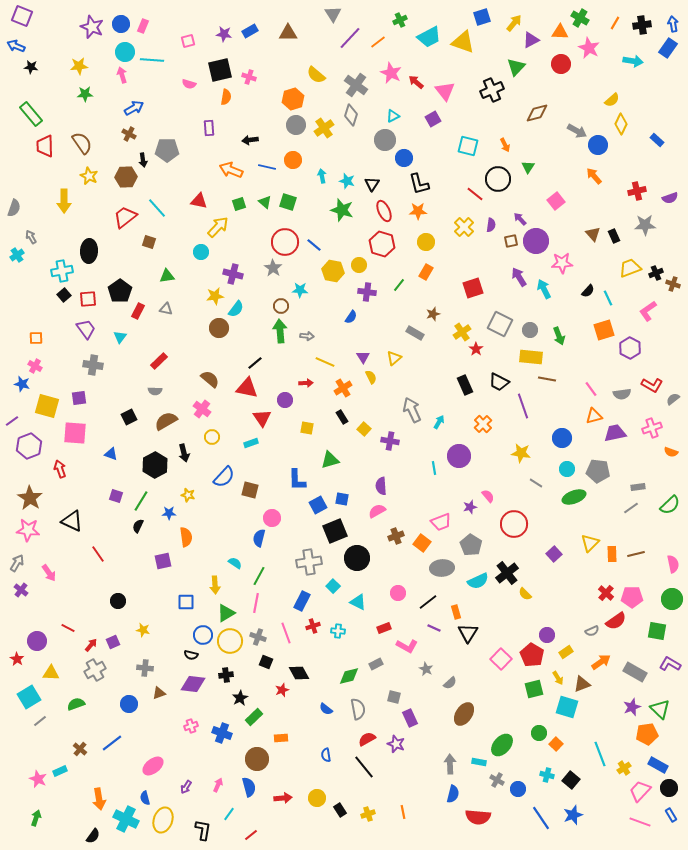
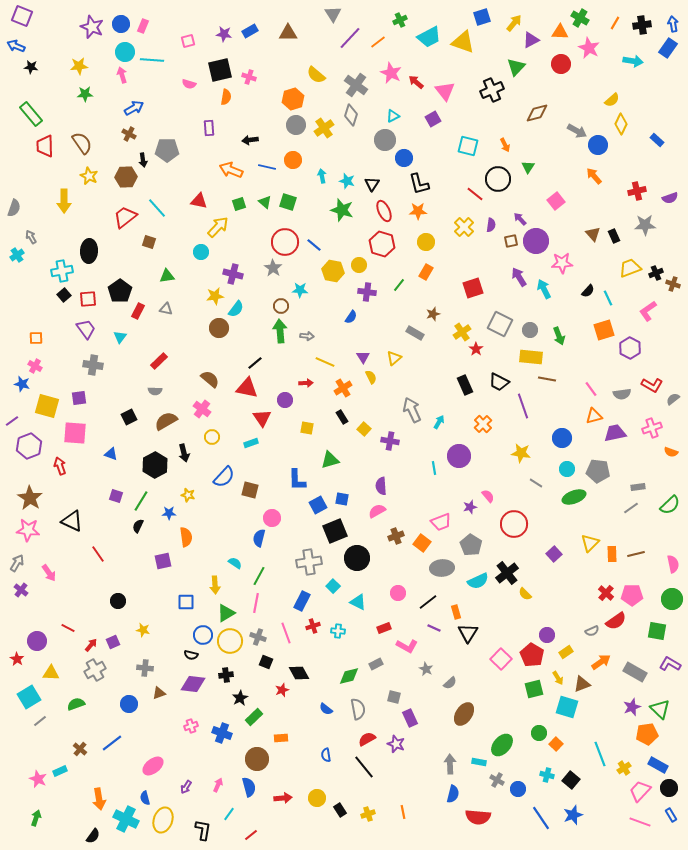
red arrow at (60, 469): moved 3 px up
pink pentagon at (632, 597): moved 2 px up
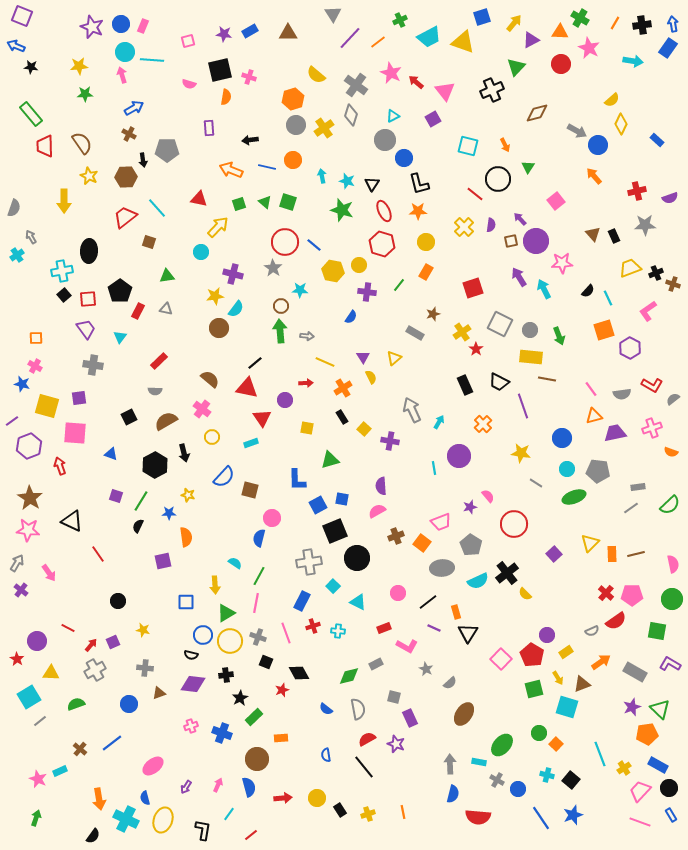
red triangle at (199, 201): moved 2 px up
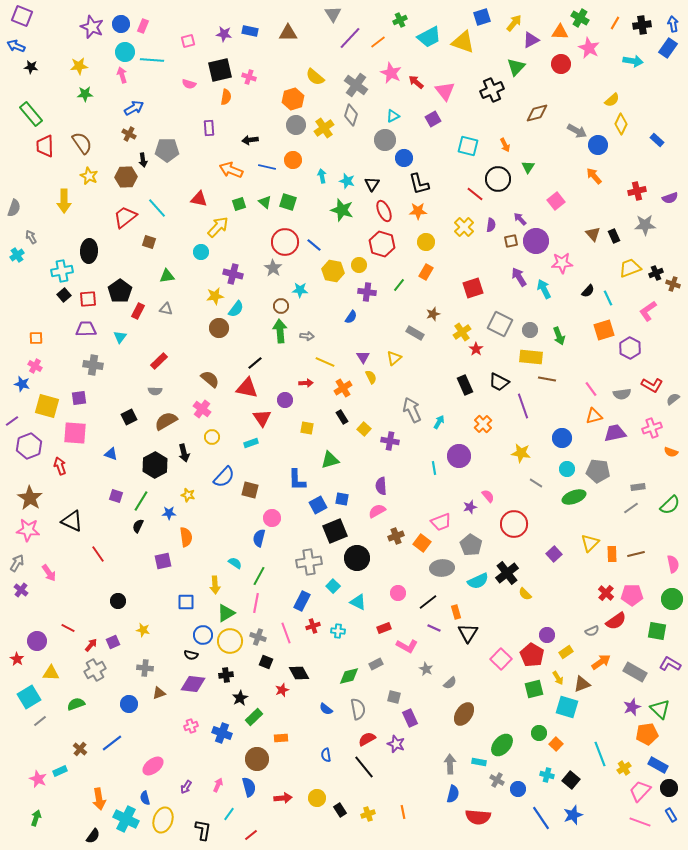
blue rectangle at (250, 31): rotated 42 degrees clockwise
yellow semicircle at (316, 75): moved 1 px left, 2 px down
purple trapezoid at (86, 329): rotated 55 degrees counterclockwise
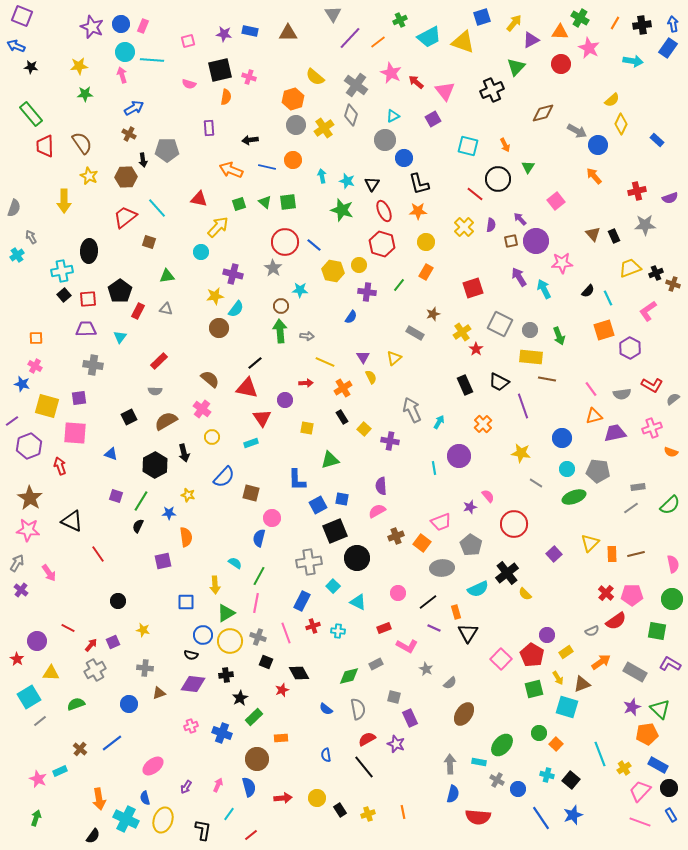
brown diamond at (537, 113): moved 6 px right
green square at (288, 202): rotated 24 degrees counterclockwise
brown square at (250, 490): moved 1 px right, 3 px down
cyan semicircle at (478, 581): moved 8 px down
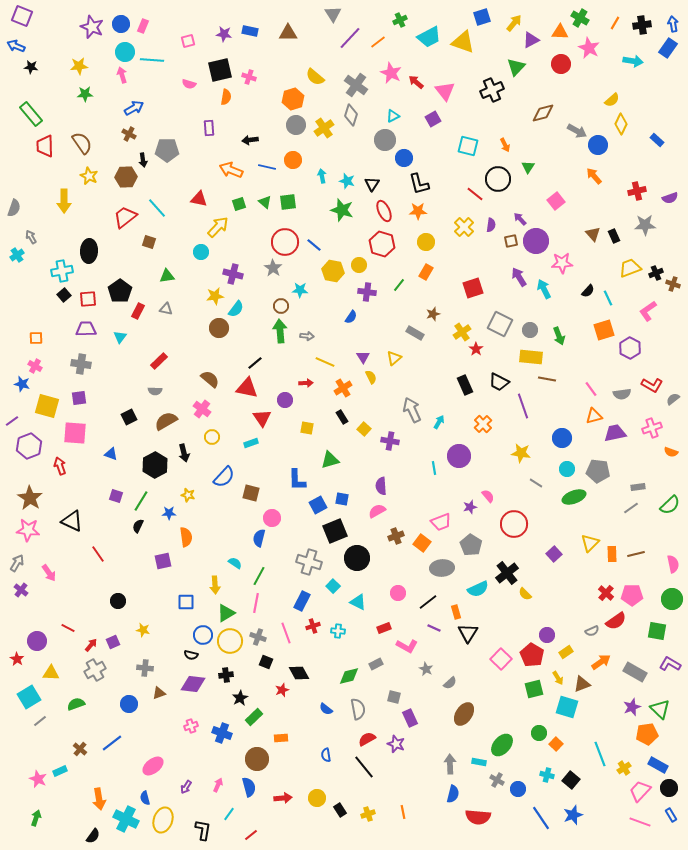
gray cross at (93, 365): moved 12 px left, 1 px up
gray cross at (309, 562): rotated 25 degrees clockwise
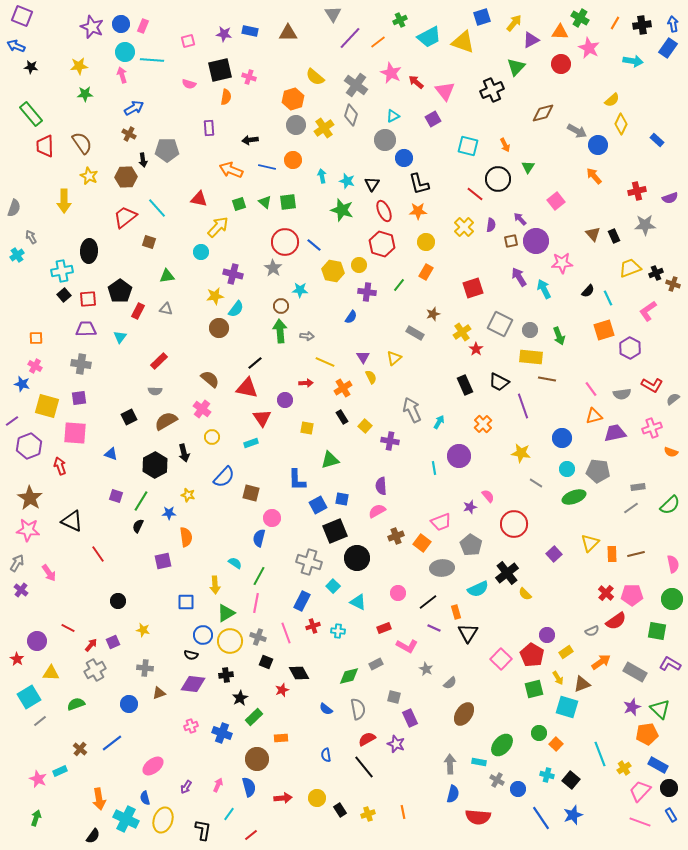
yellow square at (364, 429): moved 1 px right, 3 px up
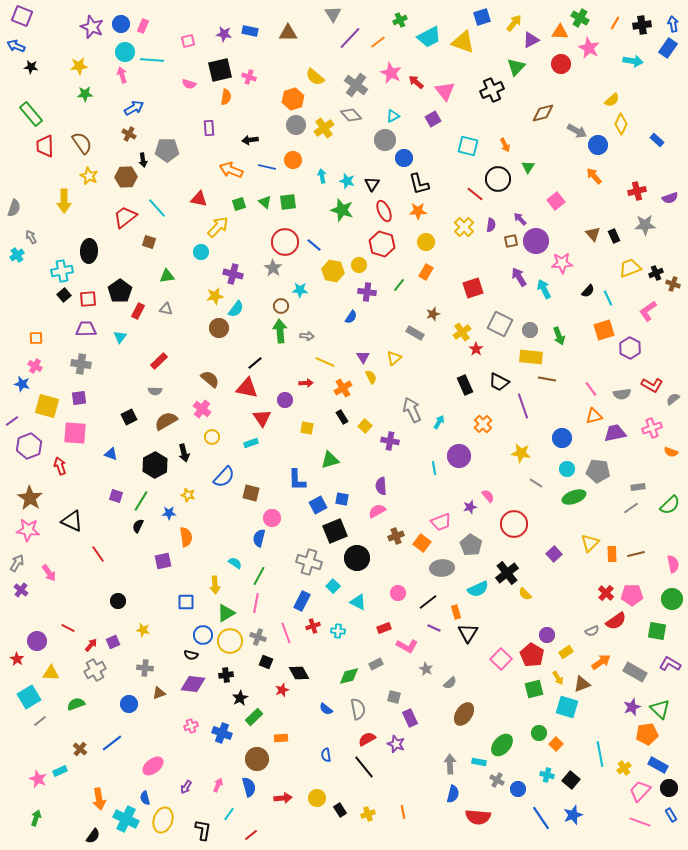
gray diamond at (351, 115): rotated 60 degrees counterclockwise
cyan line at (600, 754): rotated 10 degrees clockwise
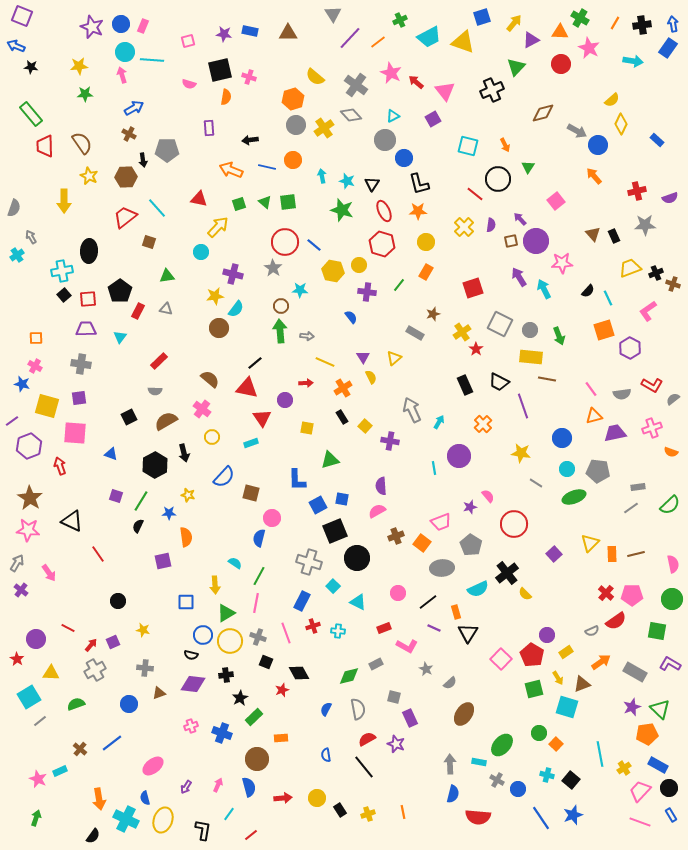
blue semicircle at (351, 317): rotated 72 degrees counterclockwise
purple circle at (37, 641): moved 1 px left, 2 px up
blue semicircle at (326, 709): rotated 80 degrees clockwise
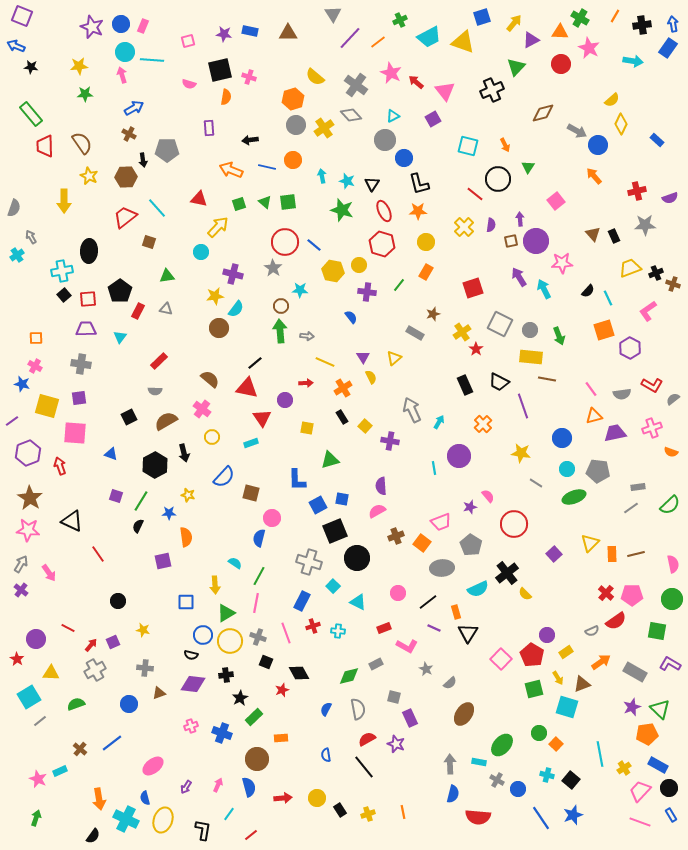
orange line at (615, 23): moved 7 px up
purple arrow at (520, 219): rotated 40 degrees clockwise
purple hexagon at (29, 446): moved 1 px left, 7 px down
gray arrow at (17, 563): moved 4 px right, 1 px down
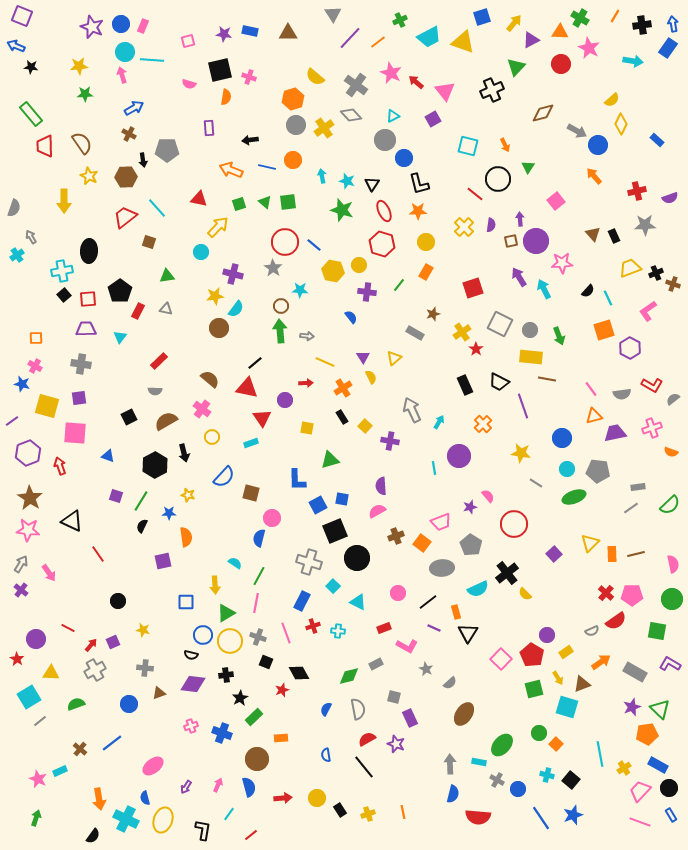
blue triangle at (111, 454): moved 3 px left, 2 px down
black semicircle at (138, 526): moved 4 px right
